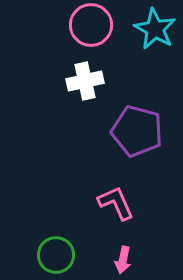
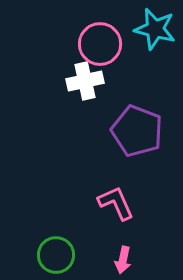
pink circle: moved 9 px right, 19 px down
cyan star: rotated 15 degrees counterclockwise
purple pentagon: rotated 6 degrees clockwise
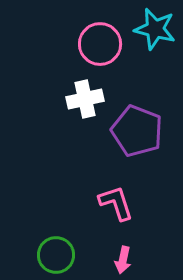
white cross: moved 18 px down
pink L-shape: rotated 6 degrees clockwise
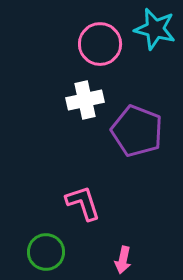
white cross: moved 1 px down
pink L-shape: moved 33 px left
green circle: moved 10 px left, 3 px up
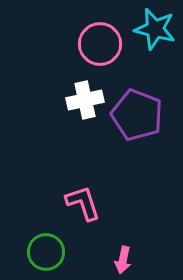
purple pentagon: moved 16 px up
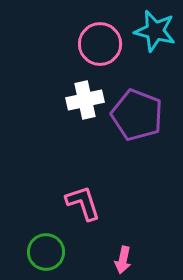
cyan star: moved 2 px down
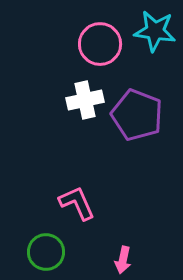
cyan star: rotated 6 degrees counterclockwise
pink L-shape: moved 6 px left; rotated 6 degrees counterclockwise
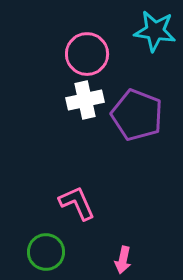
pink circle: moved 13 px left, 10 px down
